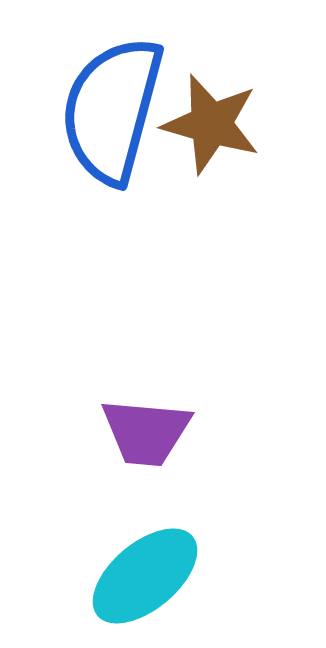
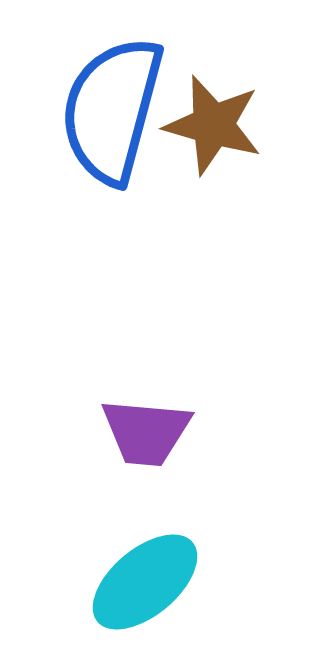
brown star: moved 2 px right, 1 px down
cyan ellipse: moved 6 px down
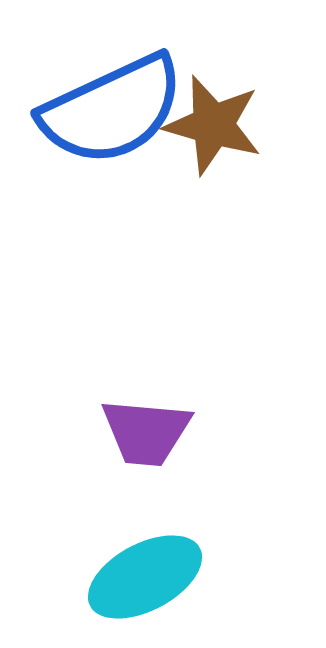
blue semicircle: rotated 130 degrees counterclockwise
cyan ellipse: moved 5 px up; rotated 12 degrees clockwise
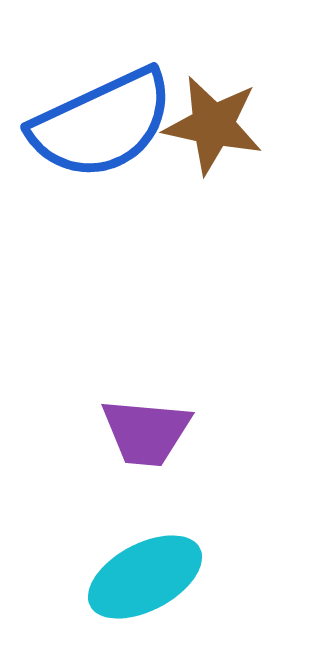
blue semicircle: moved 10 px left, 14 px down
brown star: rotated 4 degrees counterclockwise
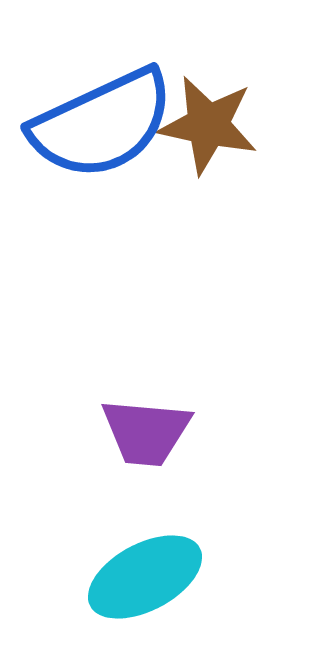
brown star: moved 5 px left
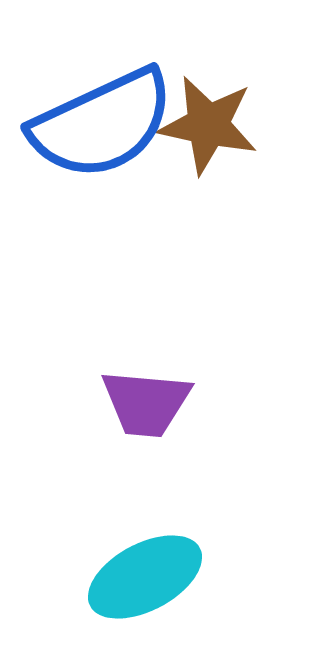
purple trapezoid: moved 29 px up
